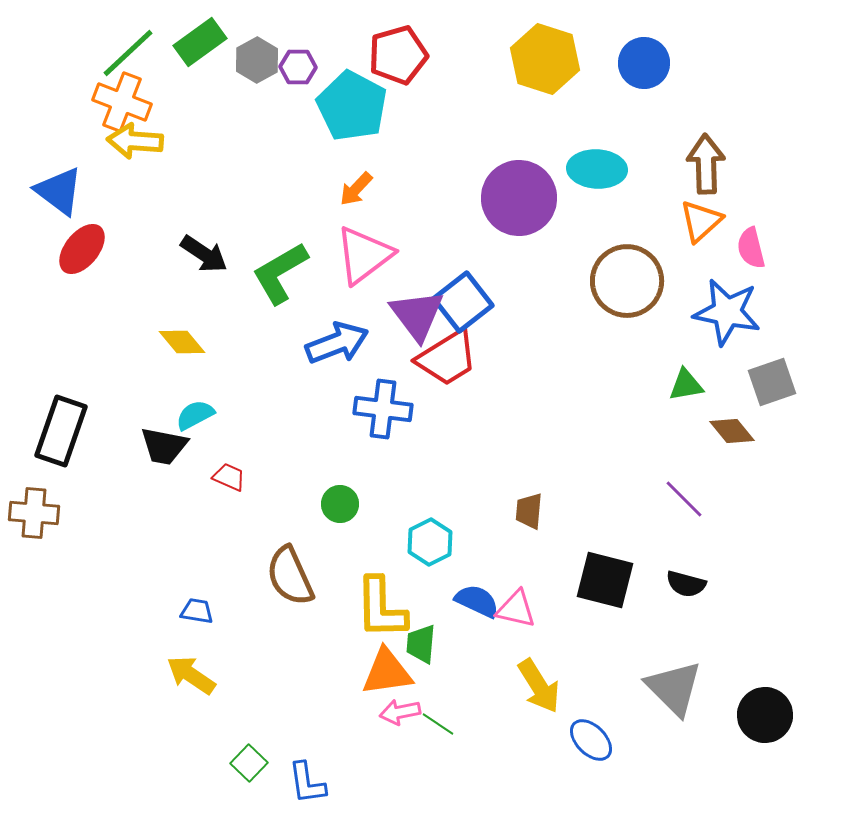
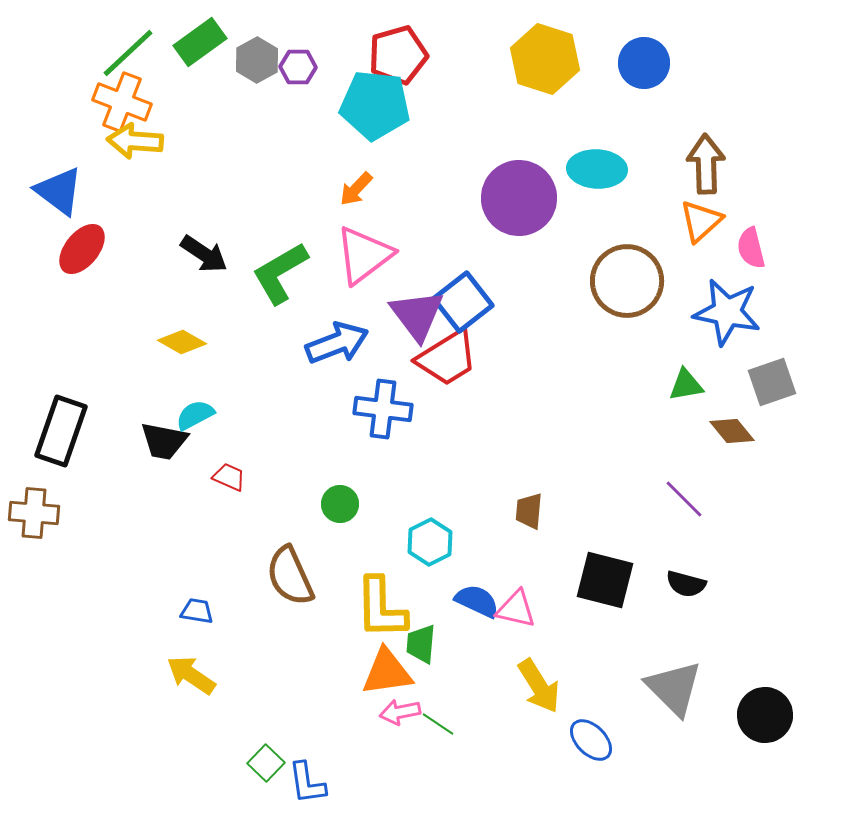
cyan pentagon at (352, 106): moved 23 px right, 1 px up; rotated 22 degrees counterclockwise
yellow diamond at (182, 342): rotated 21 degrees counterclockwise
black trapezoid at (164, 446): moved 5 px up
green square at (249, 763): moved 17 px right
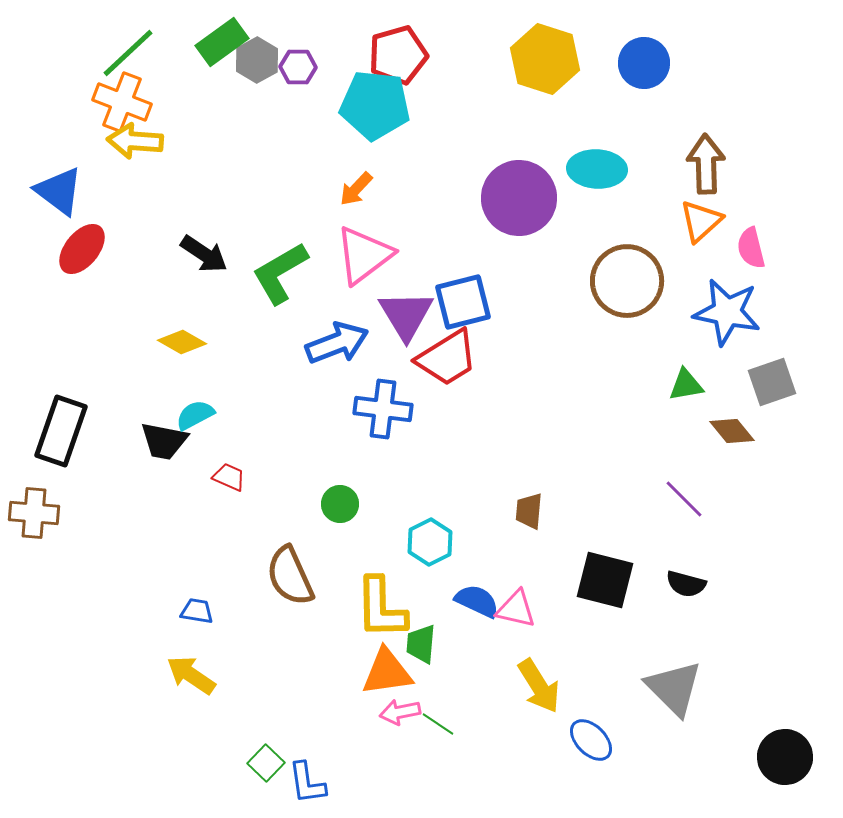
green rectangle at (200, 42): moved 22 px right
blue square at (463, 302): rotated 24 degrees clockwise
purple triangle at (417, 315): moved 11 px left; rotated 6 degrees clockwise
black circle at (765, 715): moved 20 px right, 42 px down
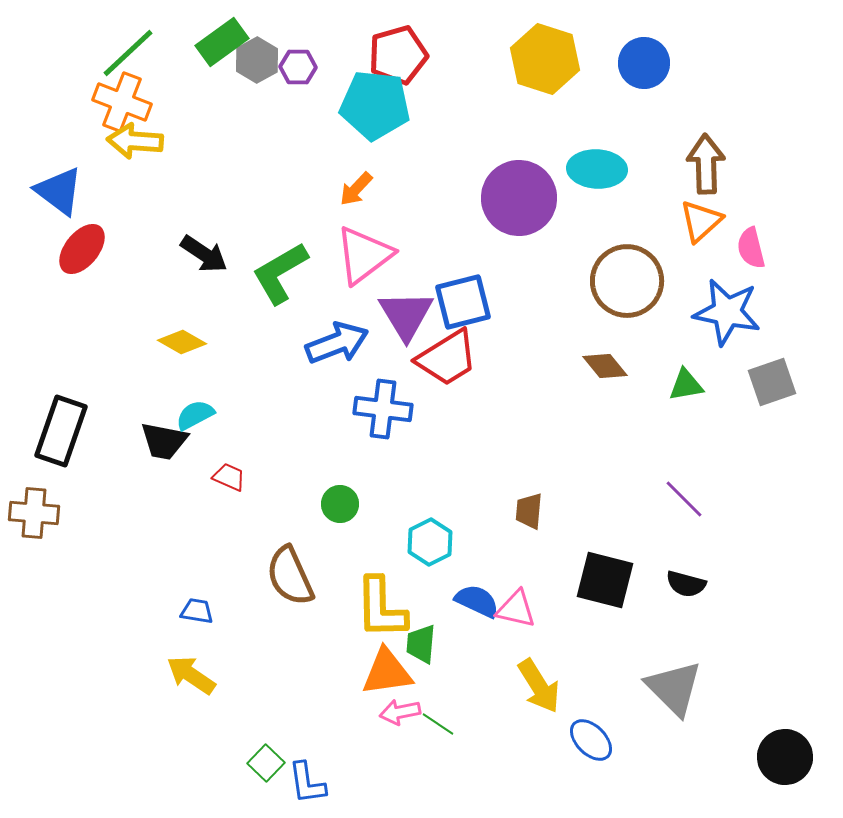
brown diamond at (732, 431): moved 127 px left, 65 px up
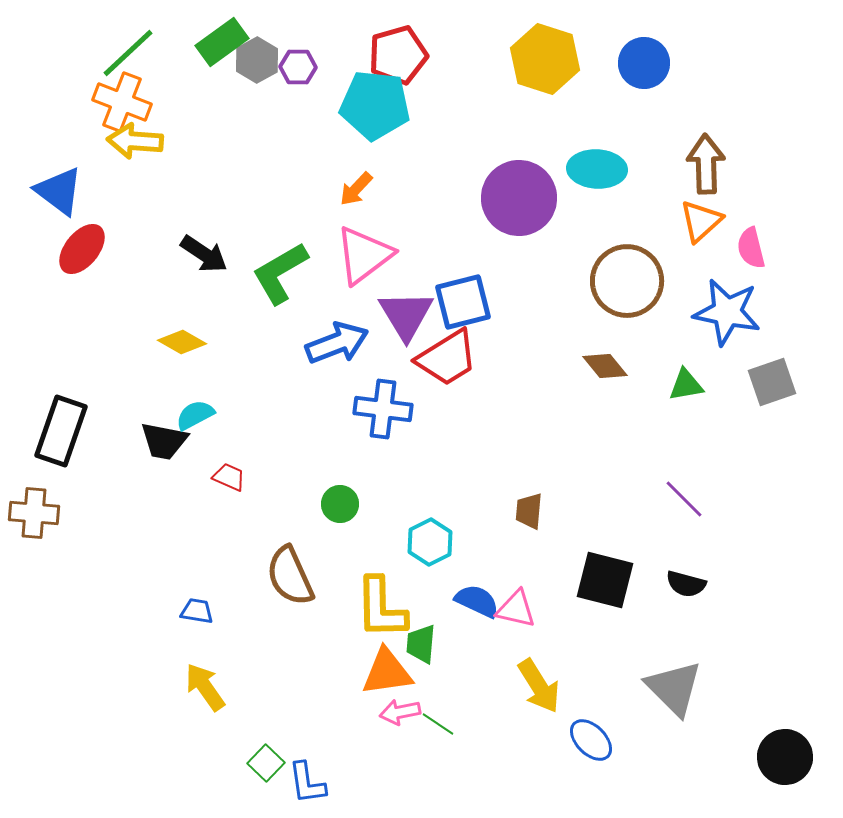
yellow arrow at (191, 675): moved 14 px right, 12 px down; rotated 21 degrees clockwise
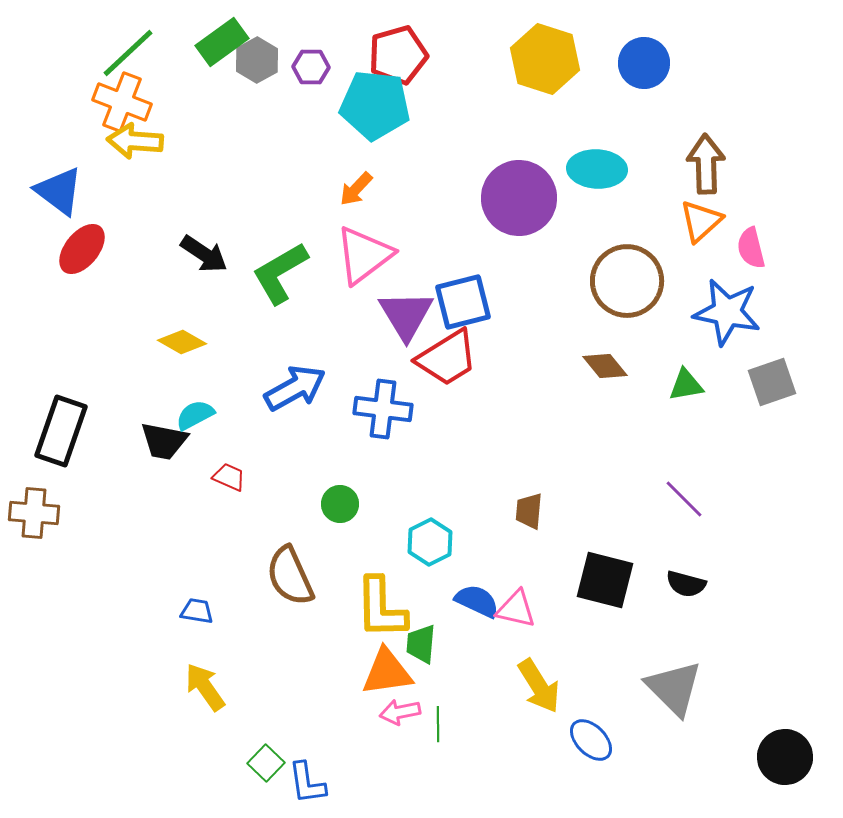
purple hexagon at (298, 67): moved 13 px right
blue arrow at (337, 343): moved 42 px left, 45 px down; rotated 8 degrees counterclockwise
green line at (438, 724): rotated 56 degrees clockwise
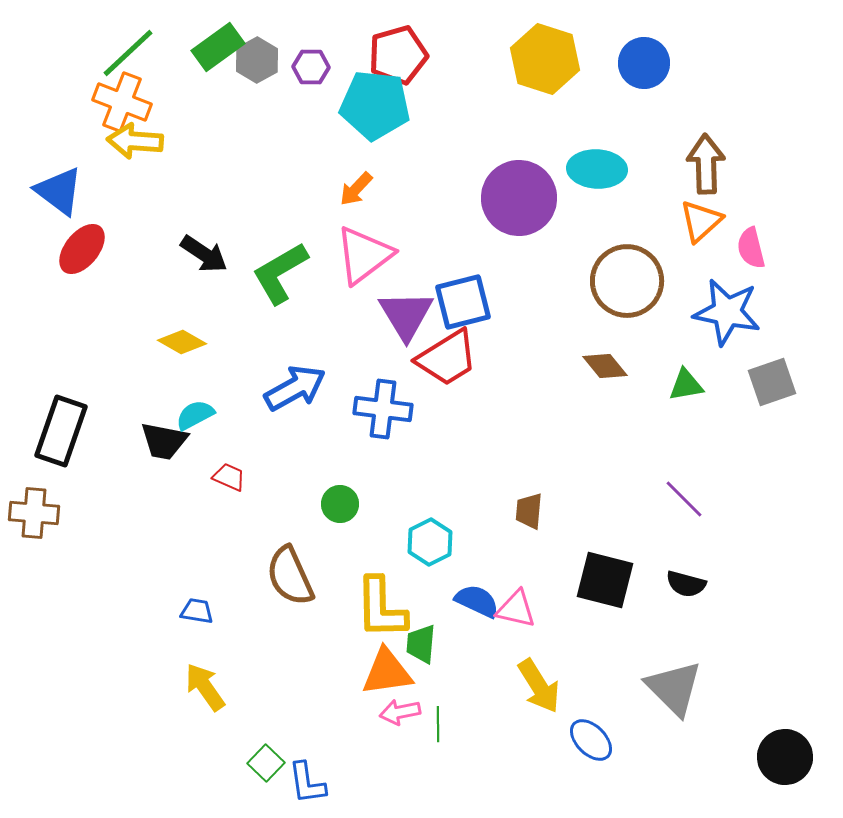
green rectangle at (222, 42): moved 4 px left, 5 px down
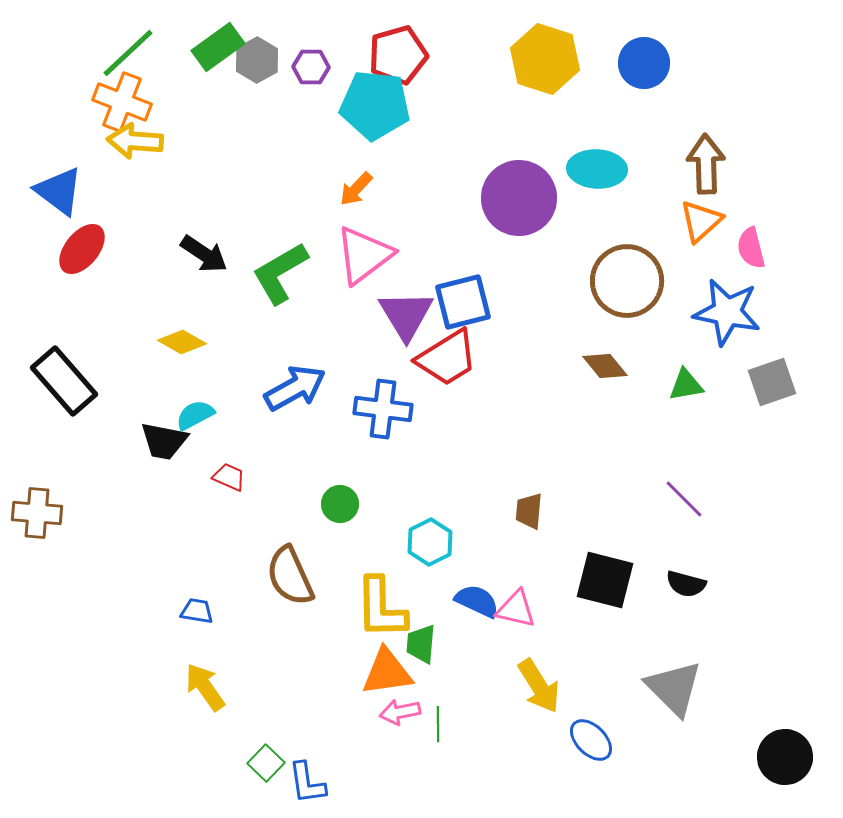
black rectangle at (61, 431): moved 3 px right, 50 px up; rotated 60 degrees counterclockwise
brown cross at (34, 513): moved 3 px right
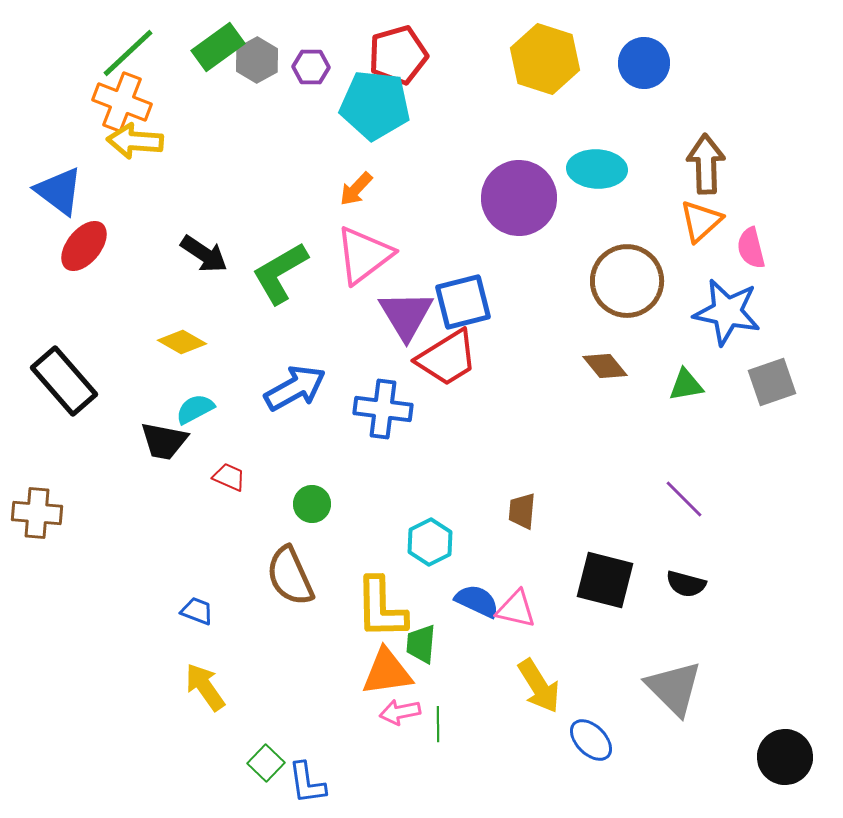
red ellipse at (82, 249): moved 2 px right, 3 px up
cyan semicircle at (195, 415): moved 6 px up
green circle at (340, 504): moved 28 px left
brown trapezoid at (529, 511): moved 7 px left
blue trapezoid at (197, 611): rotated 12 degrees clockwise
